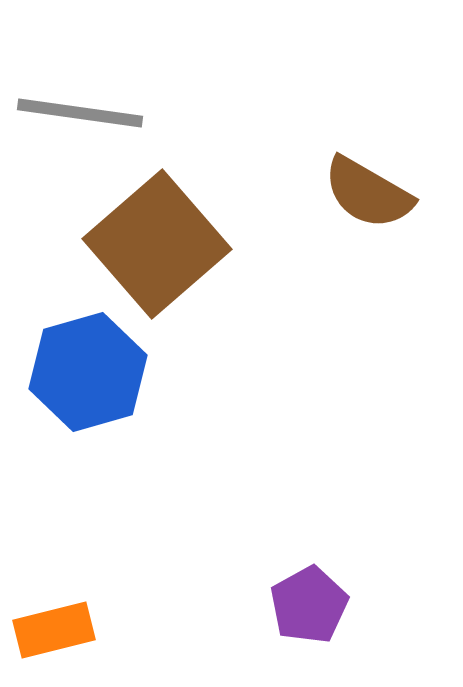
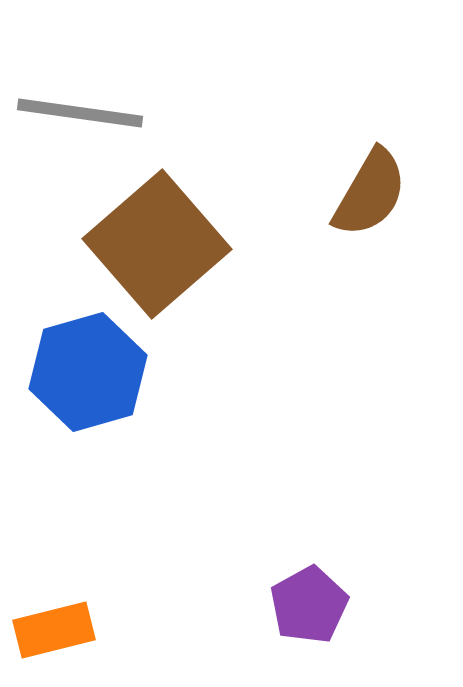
brown semicircle: moved 2 px right; rotated 90 degrees counterclockwise
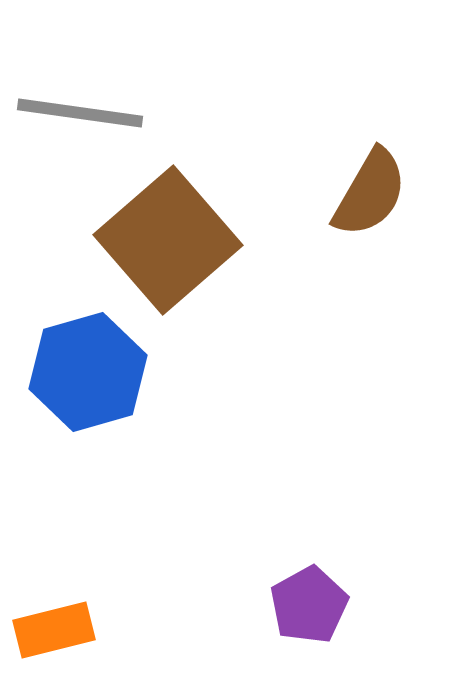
brown square: moved 11 px right, 4 px up
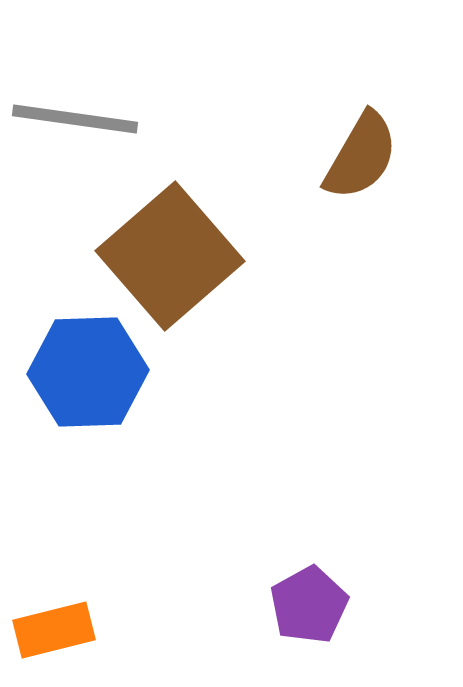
gray line: moved 5 px left, 6 px down
brown semicircle: moved 9 px left, 37 px up
brown square: moved 2 px right, 16 px down
blue hexagon: rotated 14 degrees clockwise
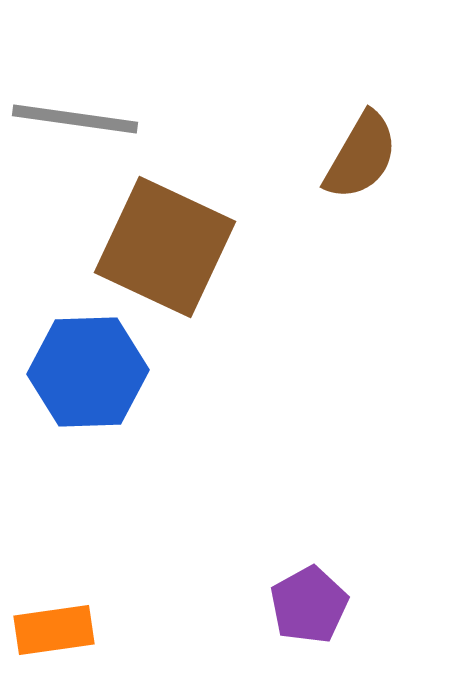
brown square: moved 5 px left, 9 px up; rotated 24 degrees counterclockwise
orange rectangle: rotated 6 degrees clockwise
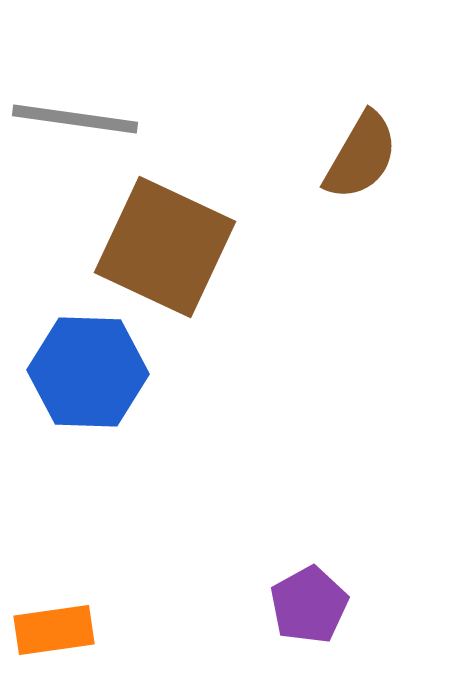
blue hexagon: rotated 4 degrees clockwise
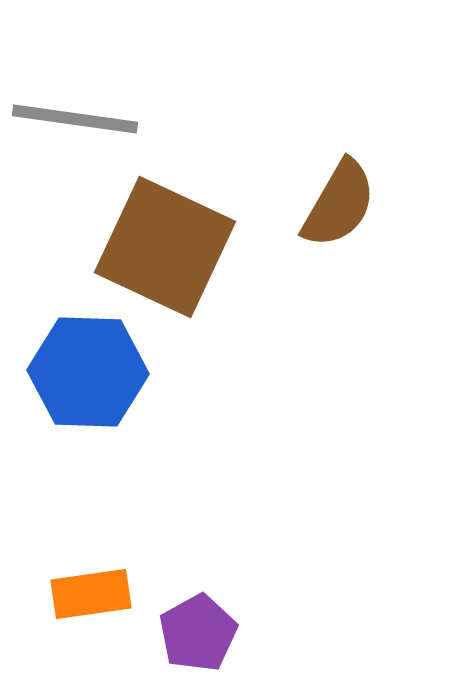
brown semicircle: moved 22 px left, 48 px down
purple pentagon: moved 111 px left, 28 px down
orange rectangle: moved 37 px right, 36 px up
